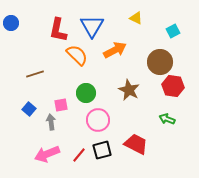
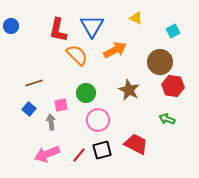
blue circle: moved 3 px down
brown line: moved 1 px left, 9 px down
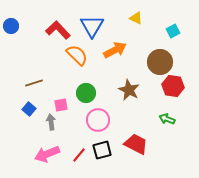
red L-shape: rotated 125 degrees clockwise
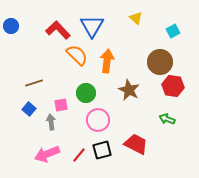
yellow triangle: rotated 16 degrees clockwise
orange arrow: moved 8 px left, 11 px down; rotated 55 degrees counterclockwise
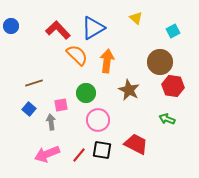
blue triangle: moved 1 px right, 2 px down; rotated 30 degrees clockwise
black square: rotated 24 degrees clockwise
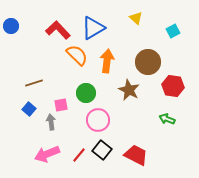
brown circle: moved 12 px left
red trapezoid: moved 11 px down
black square: rotated 30 degrees clockwise
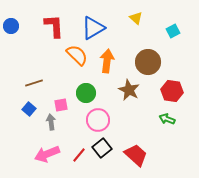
red L-shape: moved 4 px left, 4 px up; rotated 40 degrees clockwise
red hexagon: moved 1 px left, 5 px down
black square: moved 2 px up; rotated 12 degrees clockwise
red trapezoid: rotated 15 degrees clockwise
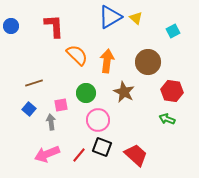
blue triangle: moved 17 px right, 11 px up
brown star: moved 5 px left, 2 px down
black square: moved 1 px up; rotated 30 degrees counterclockwise
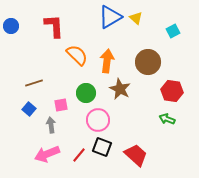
brown star: moved 4 px left, 3 px up
gray arrow: moved 3 px down
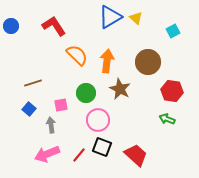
red L-shape: rotated 30 degrees counterclockwise
brown line: moved 1 px left
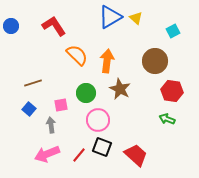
brown circle: moved 7 px right, 1 px up
